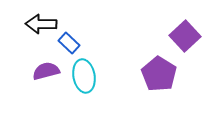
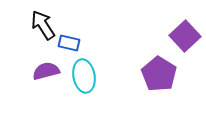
black arrow: moved 2 px right, 1 px down; rotated 56 degrees clockwise
blue rectangle: rotated 30 degrees counterclockwise
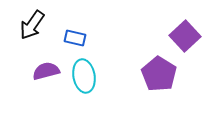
black arrow: moved 11 px left; rotated 112 degrees counterclockwise
blue rectangle: moved 6 px right, 5 px up
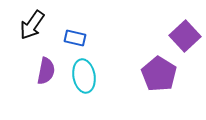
purple semicircle: rotated 116 degrees clockwise
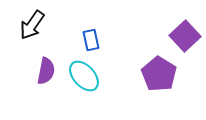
blue rectangle: moved 16 px right, 2 px down; rotated 65 degrees clockwise
cyan ellipse: rotated 32 degrees counterclockwise
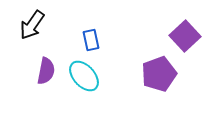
purple pentagon: rotated 20 degrees clockwise
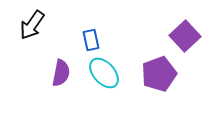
purple semicircle: moved 15 px right, 2 px down
cyan ellipse: moved 20 px right, 3 px up
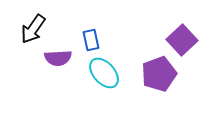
black arrow: moved 1 px right, 4 px down
purple square: moved 3 px left, 4 px down
purple semicircle: moved 3 px left, 15 px up; rotated 76 degrees clockwise
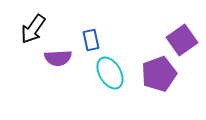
purple square: rotated 8 degrees clockwise
cyan ellipse: moved 6 px right; rotated 12 degrees clockwise
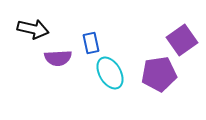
black arrow: rotated 112 degrees counterclockwise
blue rectangle: moved 3 px down
purple pentagon: rotated 12 degrees clockwise
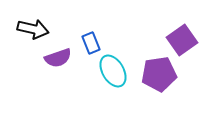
blue rectangle: rotated 10 degrees counterclockwise
purple semicircle: rotated 16 degrees counterclockwise
cyan ellipse: moved 3 px right, 2 px up
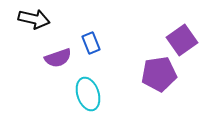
black arrow: moved 1 px right, 10 px up
cyan ellipse: moved 25 px left, 23 px down; rotated 12 degrees clockwise
